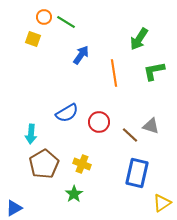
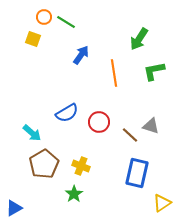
cyan arrow: moved 1 px right, 1 px up; rotated 54 degrees counterclockwise
yellow cross: moved 1 px left, 2 px down
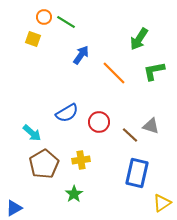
orange line: rotated 36 degrees counterclockwise
yellow cross: moved 6 px up; rotated 30 degrees counterclockwise
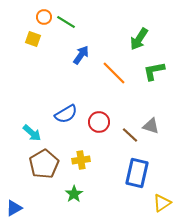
blue semicircle: moved 1 px left, 1 px down
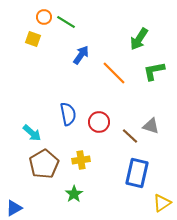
blue semicircle: moved 2 px right; rotated 70 degrees counterclockwise
brown line: moved 1 px down
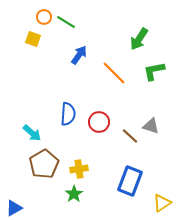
blue arrow: moved 2 px left
blue semicircle: rotated 15 degrees clockwise
yellow cross: moved 2 px left, 9 px down
blue rectangle: moved 7 px left, 8 px down; rotated 8 degrees clockwise
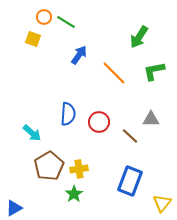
green arrow: moved 2 px up
gray triangle: moved 7 px up; rotated 18 degrees counterclockwise
brown pentagon: moved 5 px right, 2 px down
yellow triangle: rotated 18 degrees counterclockwise
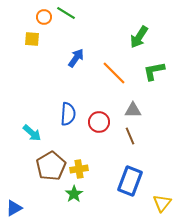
green line: moved 9 px up
yellow square: moved 1 px left; rotated 14 degrees counterclockwise
blue arrow: moved 3 px left, 3 px down
gray triangle: moved 18 px left, 9 px up
brown line: rotated 24 degrees clockwise
brown pentagon: moved 2 px right
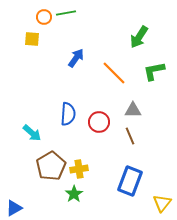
green line: rotated 42 degrees counterclockwise
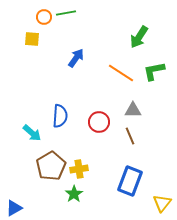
orange line: moved 7 px right; rotated 12 degrees counterclockwise
blue semicircle: moved 8 px left, 2 px down
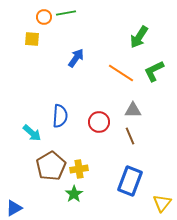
green L-shape: rotated 15 degrees counterclockwise
